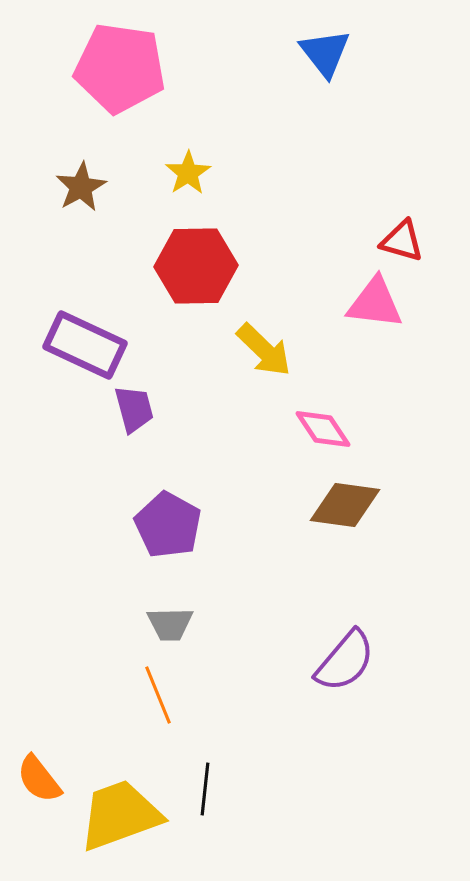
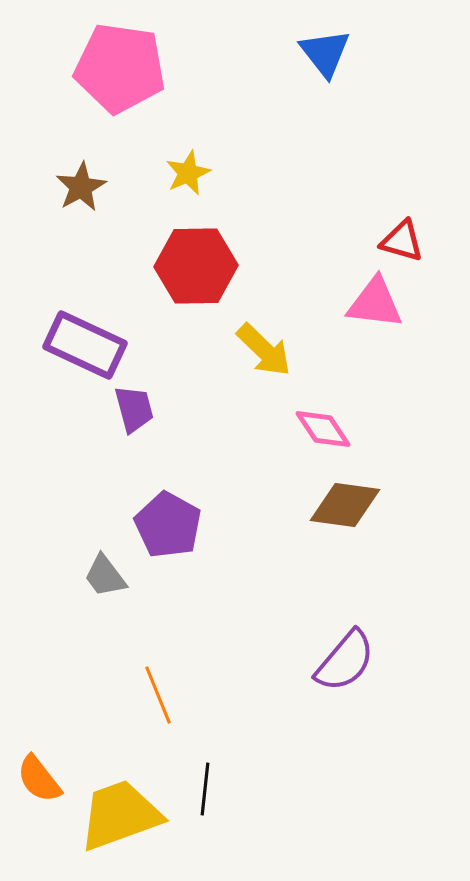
yellow star: rotated 9 degrees clockwise
gray trapezoid: moved 65 px left, 48 px up; rotated 54 degrees clockwise
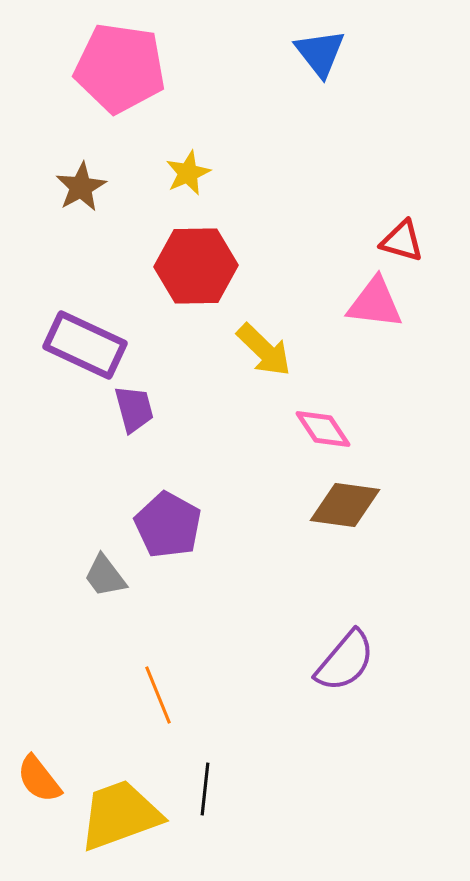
blue triangle: moved 5 px left
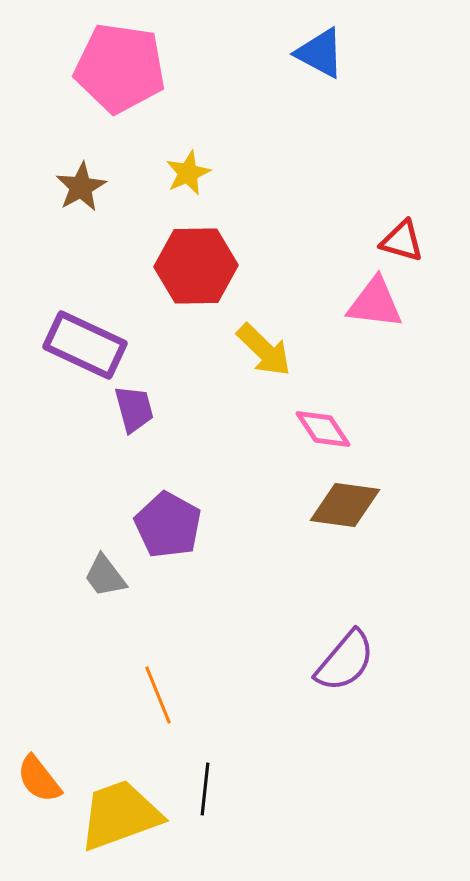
blue triangle: rotated 24 degrees counterclockwise
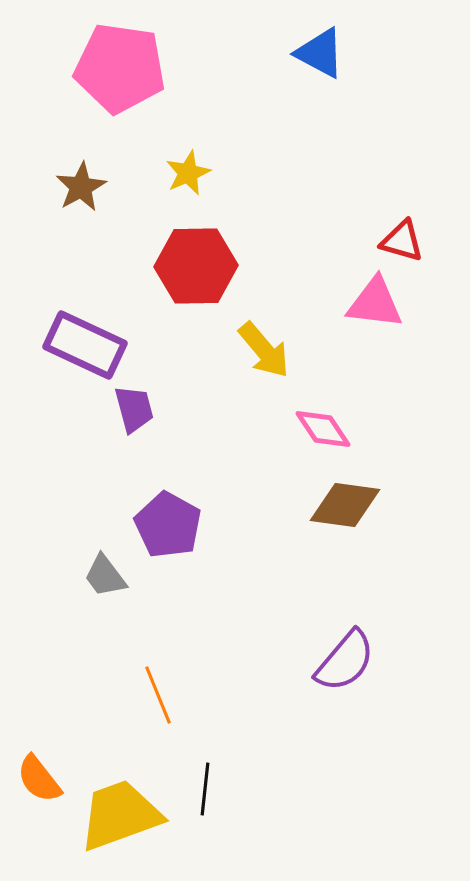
yellow arrow: rotated 6 degrees clockwise
